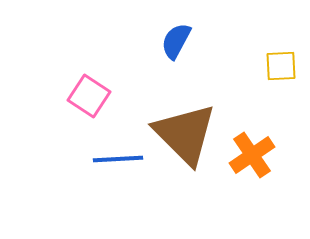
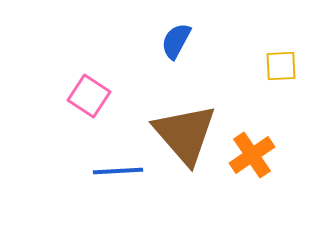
brown triangle: rotated 4 degrees clockwise
blue line: moved 12 px down
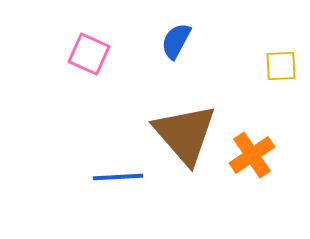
pink square: moved 42 px up; rotated 9 degrees counterclockwise
blue line: moved 6 px down
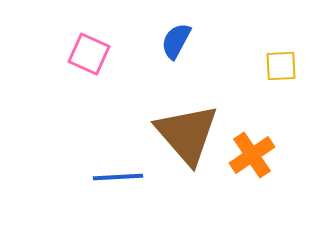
brown triangle: moved 2 px right
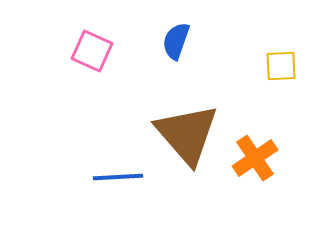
blue semicircle: rotated 9 degrees counterclockwise
pink square: moved 3 px right, 3 px up
orange cross: moved 3 px right, 3 px down
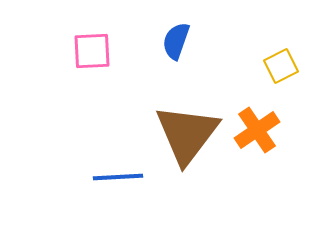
pink square: rotated 27 degrees counterclockwise
yellow square: rotated 24 degrees counterclockwise
brown triangle: rotated 18 degrees clockwise
orange cross: moved 2 px right, 28 px up
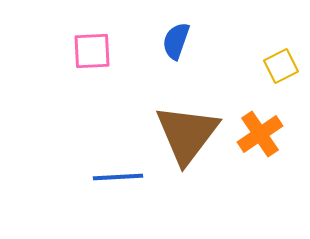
orange cross: moved 3 px right, 4 px down
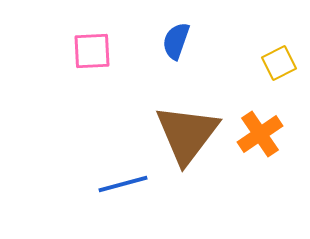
yellow square: moved 2 px left, 3 px up
blue line: moved 5 px right, 7 px down; rotated 12 degrees counterclockwise
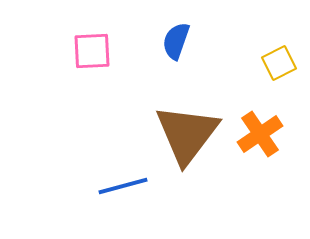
blue line: moved 2 px down
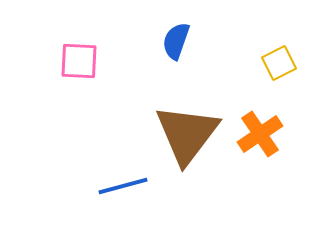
pink square: moved 13 px left, 10 px down; rotated 6 degrees clockwise
